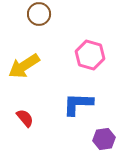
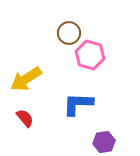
brown circle: moved 30 px right, 19 px down
yellow arrow: moved 2 px right, 13 px down
purple hexagon: moved 3 px down
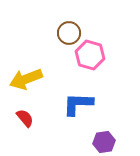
yellow arrow: rotated 12 degrees clockwise
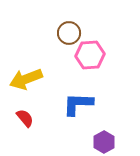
pink hexagon: rotated 20 degrees counterclockwise
purple hexagon: rotated 20 degrees counterclockwise
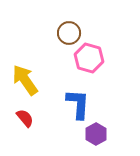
pink hexagon: moved 1 px left, 3 px down; rotated 20 degrees clockwise
yellow arrow: moved 1 px left, 1 px down; rotated 76 degrees clockwise
blue L-shape: rotated 92 degrees clockwise
purple hexagon: moved 8 px left, 8 px up
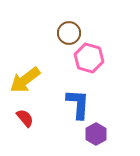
yellow arrow: rotated 92 degrees counterclockwise
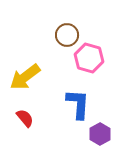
brown circle: moved 2 px left, 2 px down
yellow arrow: moved 3 px up
purple hexagon: moved 4 px right
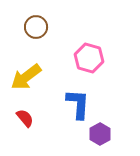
brown circle: moved 31 px left, 8 px up
yellow arrow: moved 1 px right
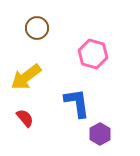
brown circle: moved 1 px right, 1 px down
pink hexagon: moved 4 px right, 4 px up
blue L-shape: moved 1 px left, 1 px up; rotated 12 degrees counterclockwise
